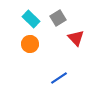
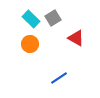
gray square: moved 5 px left
red triangle: rotated 18 degrees counterclockwise
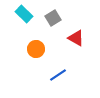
cyan rectangle: moved 7 px left, 5 px up
orange circle: moved 6 px right, 5 px down
blue line: moved 1 px left, 3 px up
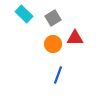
red triangle: moved 1 px left; rotated 30 degrees counterclockwise
orange circle: moved 17 px right, 5 px up
blue line: rotated 36 degrees counterclockwise
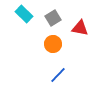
red triangle: moved 5 px right, 10 px up; rotated 12 degrees clockwise
blue line: rotated 24 degrees clockwise
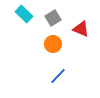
red triangle: moved 1 px right, 1 px down; rotated 12 degrees clockwise
blue line: moved 1 px down
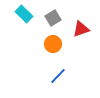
red triangle: rotated 42 degrees counterclockwise
